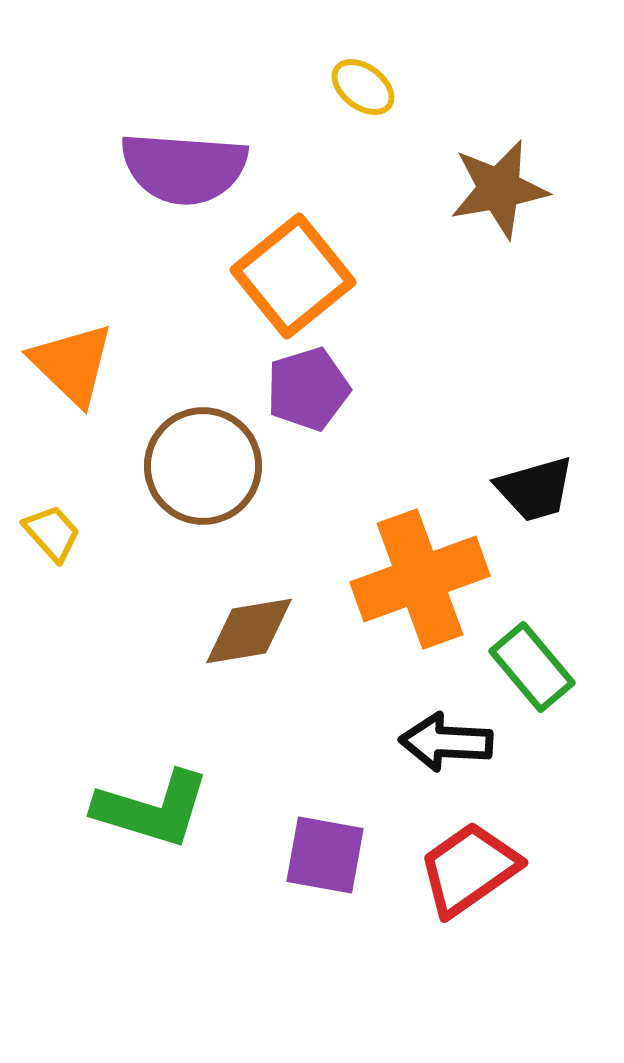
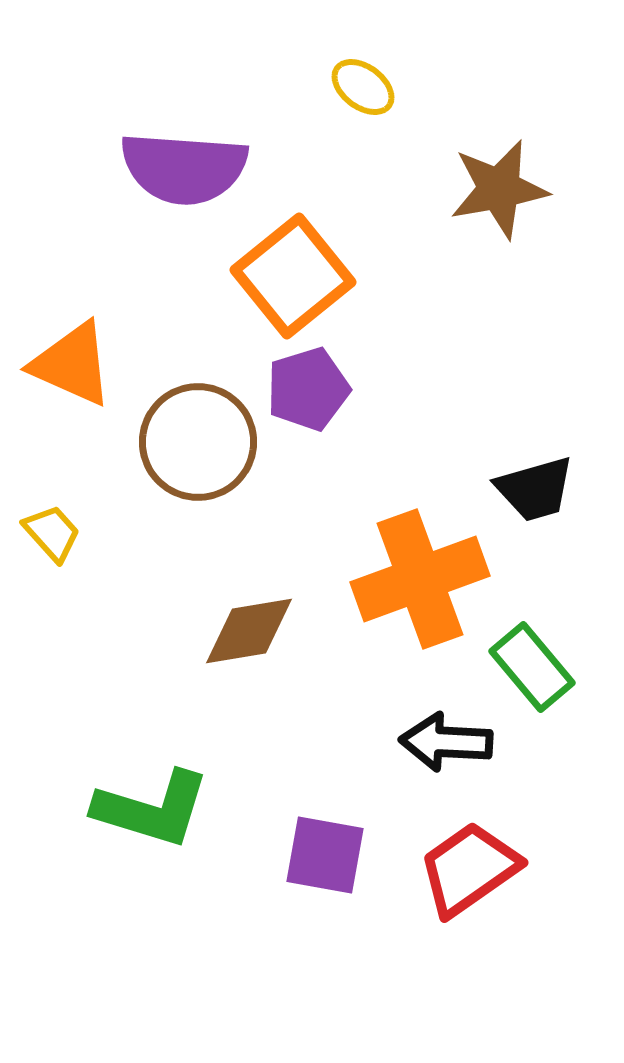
orange triangle: rotated 20 degrees counterclockwise
brown circle: moved 5 px left, 24 px up
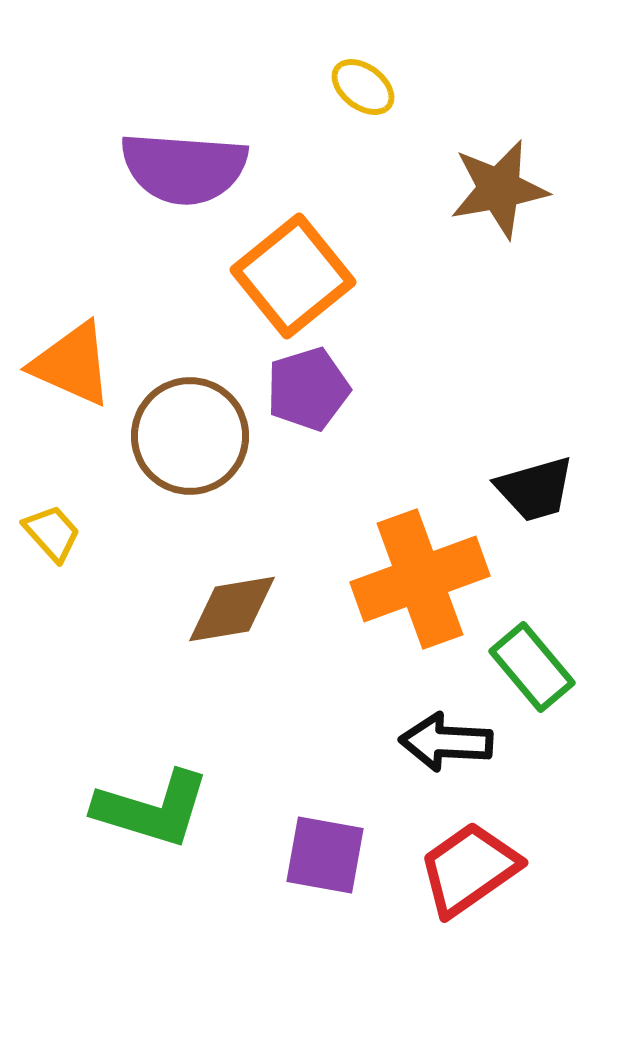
brown circle: moved 8 px left, 6 px up
brown diamond: moved 17 px left, 22 px up
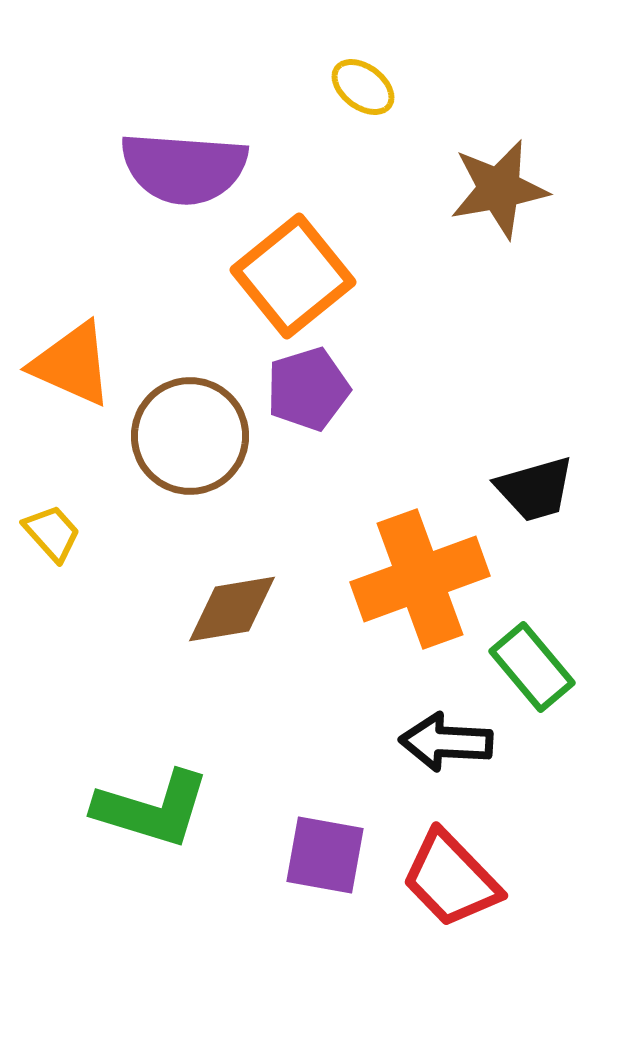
red trapezoid: moved 18 px left, 10 px down; rotated 99 degrees counterclockwise
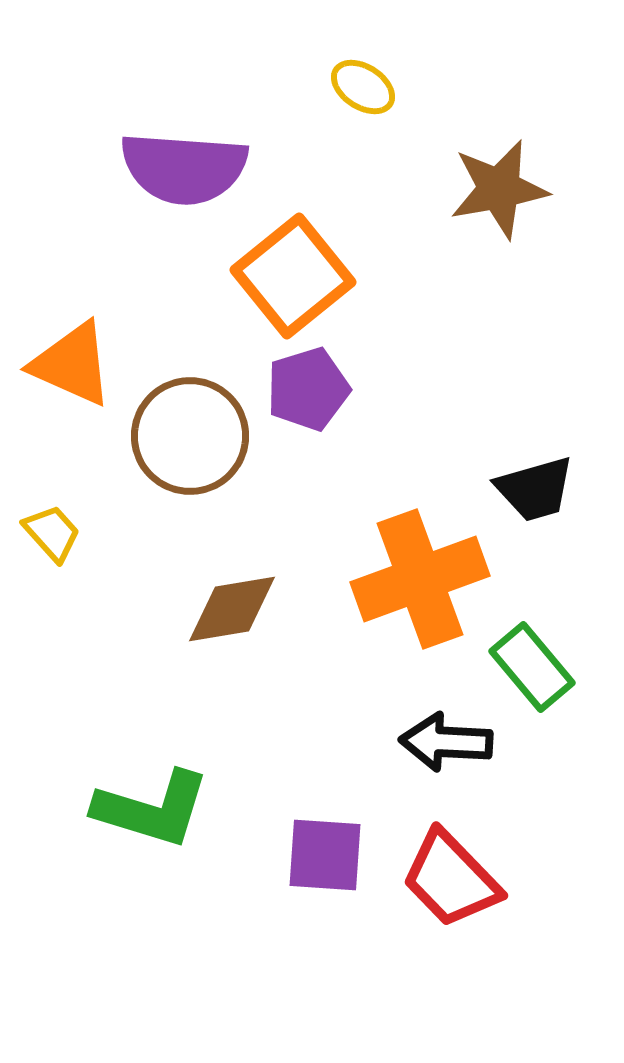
yellow ellipse: rotated 4 degrees counterclockwise
purple square: rotated 6 degrees counterclockwise
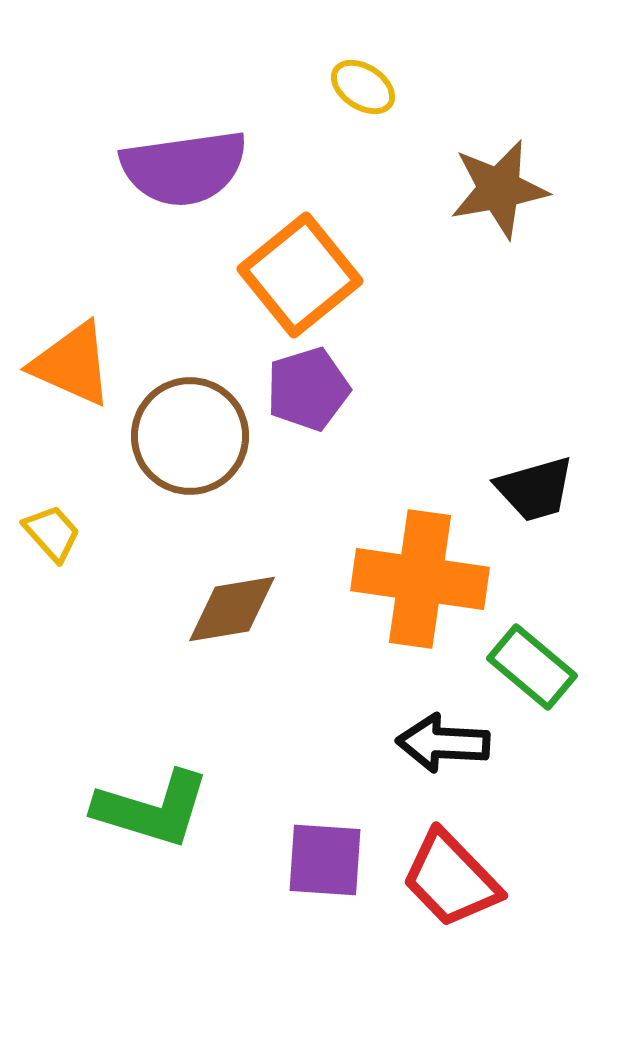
purple semicircle: rotated 12 degrees counterclockwise
orange square: moved 7 px right, 1 px up
orange cross: rotated 28 degrees clockwise
green rectangle: rotated 10 degrees counterclockwise
black arrow: moved 3 px left, 1 px down
purple square: moved 5 px down
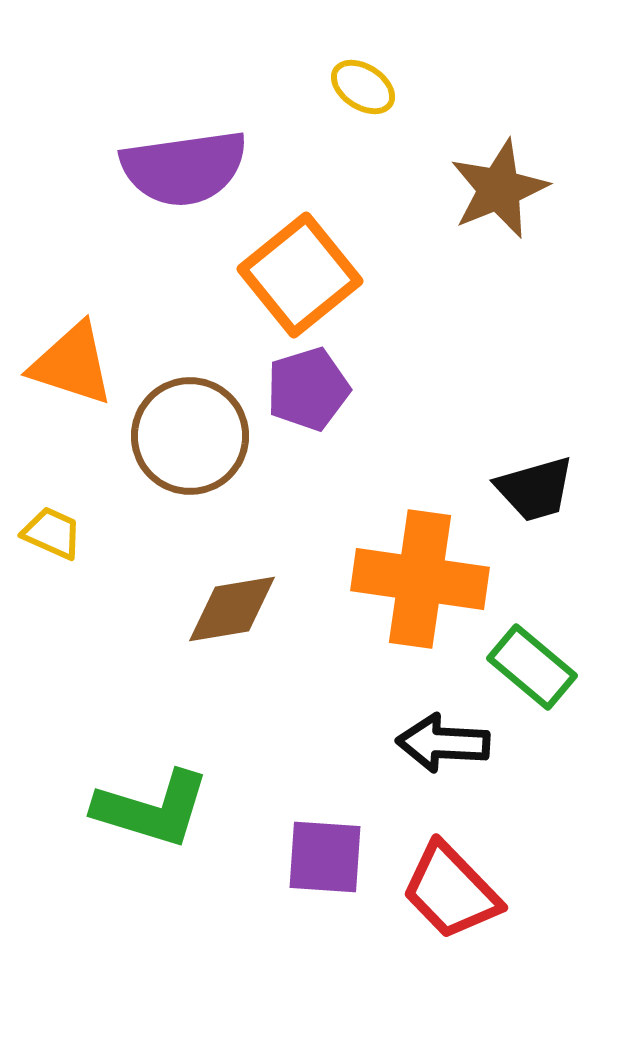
brown star: rotated 12 degrees counterclockwise
orange triangle: rotated 6 degrees counterclockwise
yellow trapezoid: rotated 24 degrees counterclockwise
purple square: moved 3 px up
red trapezoid: moved 12 px down
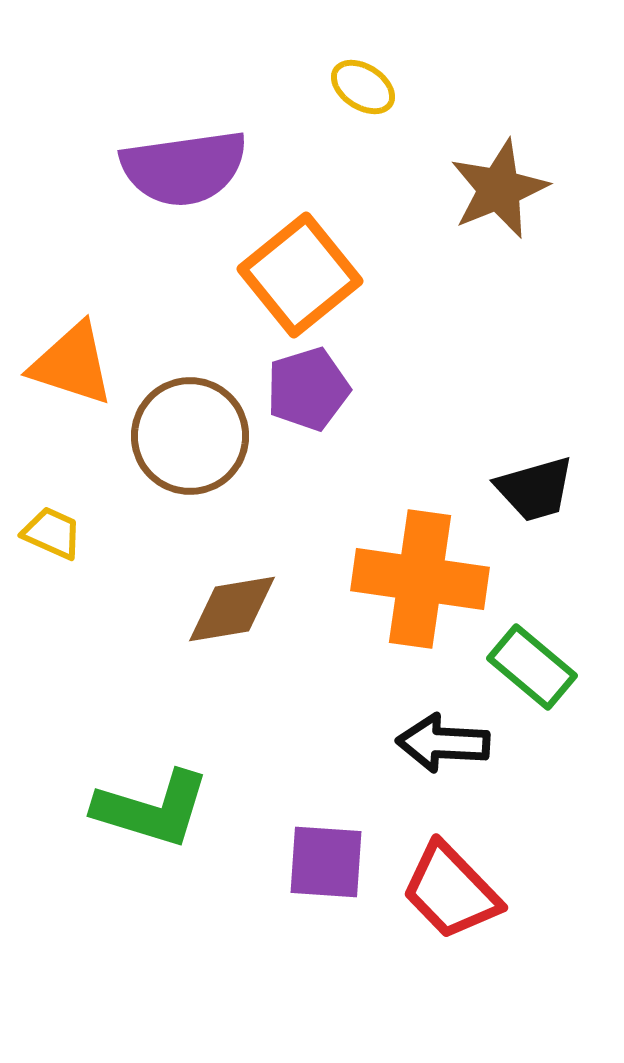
purple square: moved 1 px right, 5 px down
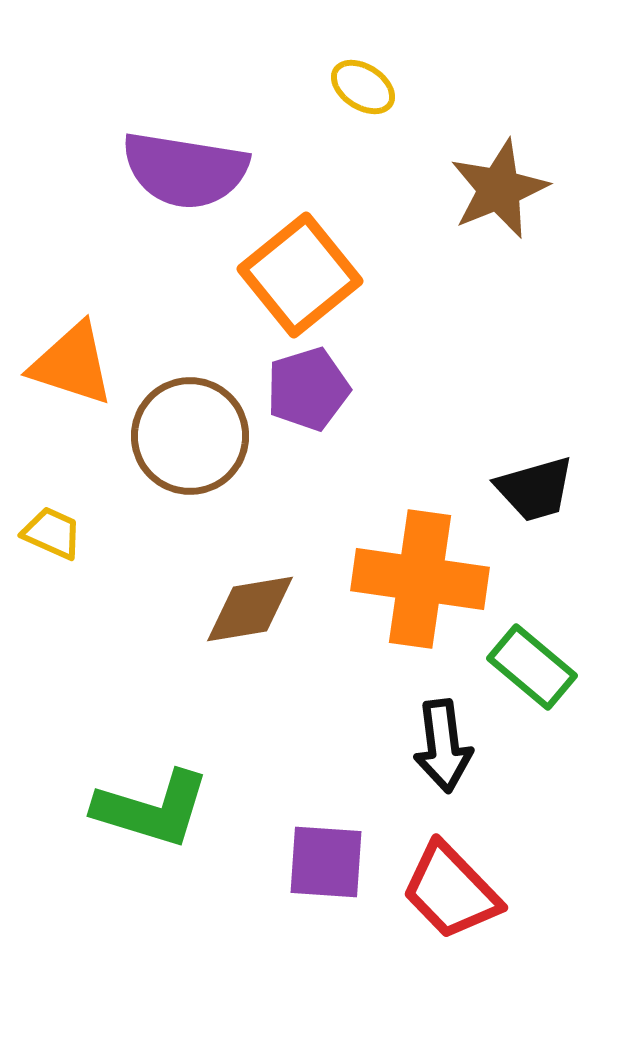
purple semicircle: moved 1 px right, 2 px down; rotated 17 degrees clockwise
brown diamond: moved 18 px right
black arrow: moved 3 px down; rotated 100 degrees counterclockwise
